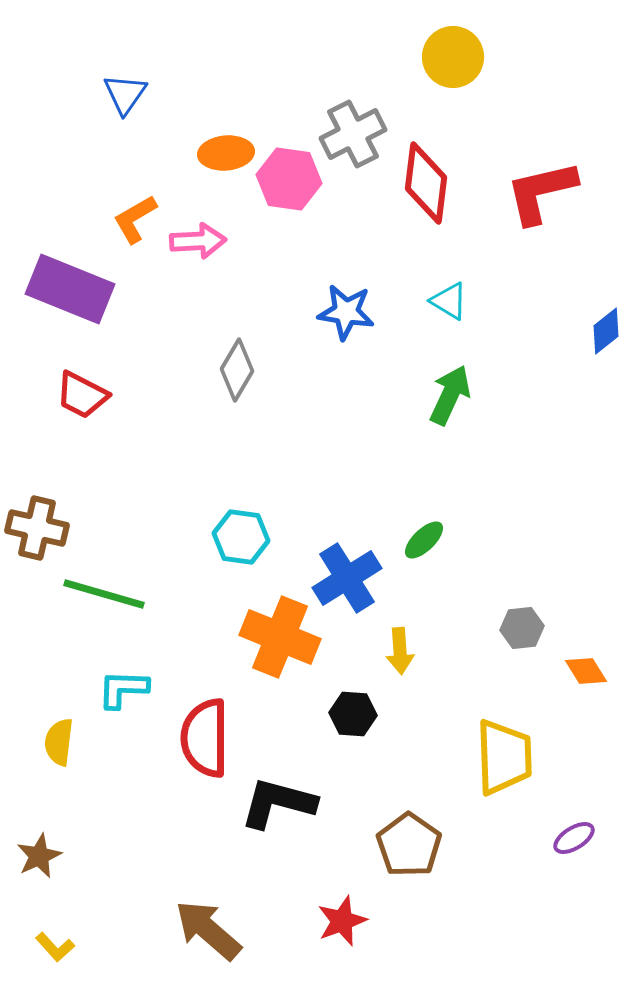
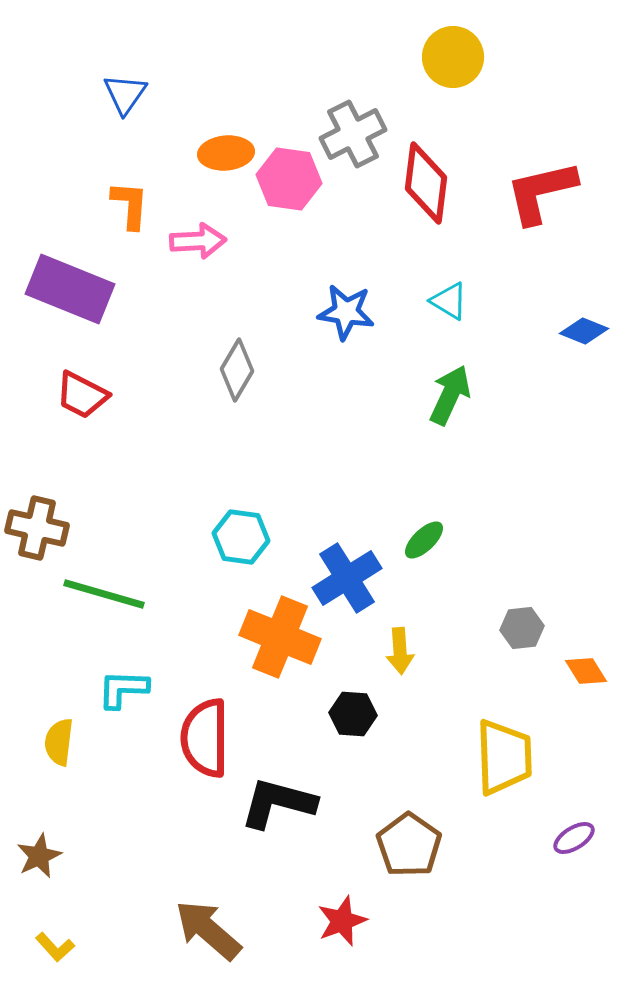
orange L-shape: moved 5 px left, 14 px up; rotated 124 degrees clockwise
blue diamond: moved 22 px left; rotated 60 degrees clockwise
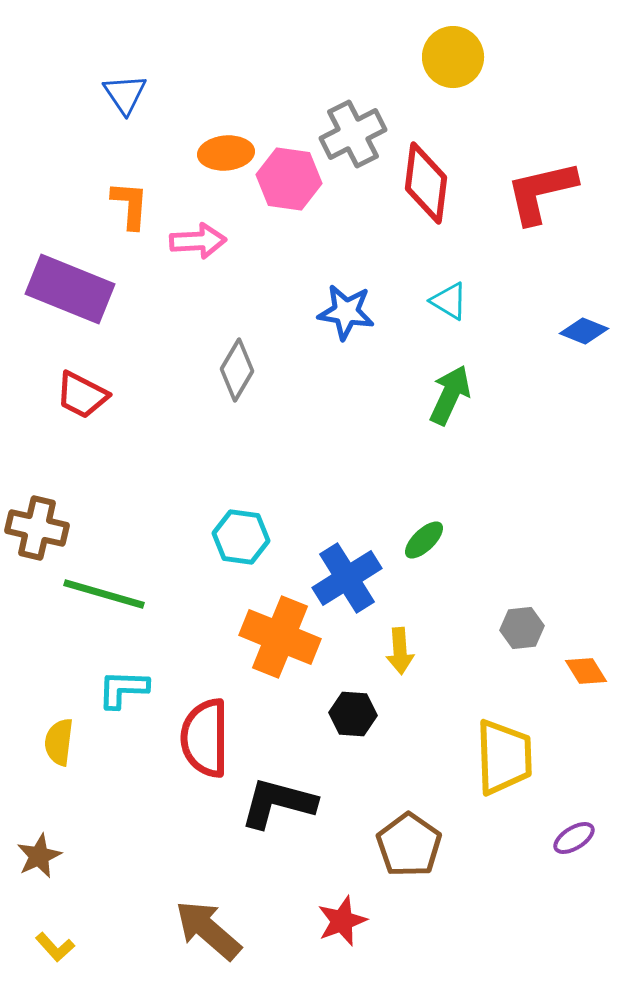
blue triangle: rotated 9 degrees counterclockwise
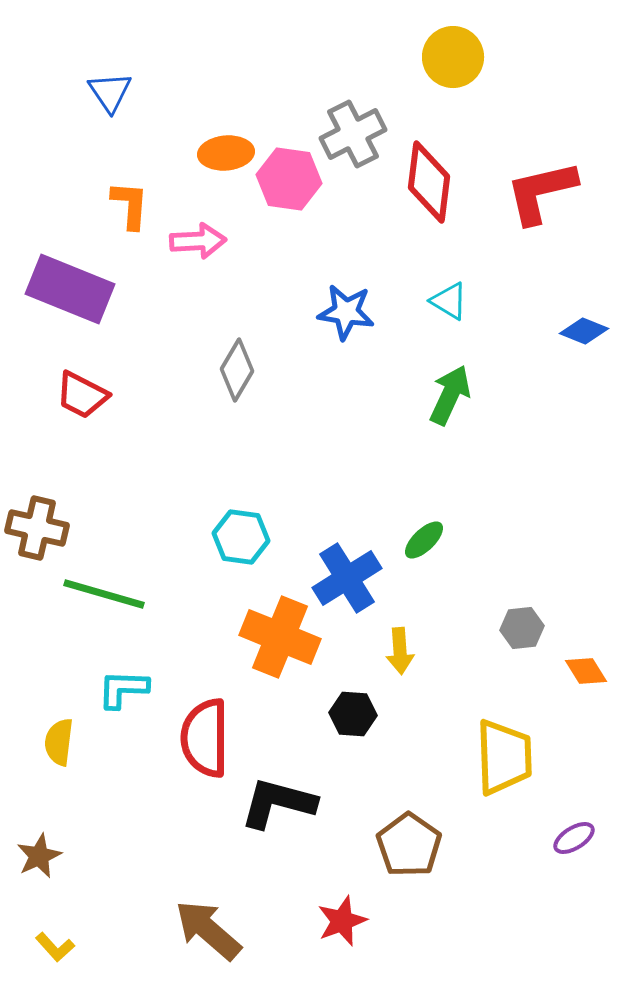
blue triangle: moved 15 px left, 2 px up
red diamond: moved 3 px right, 1 px up
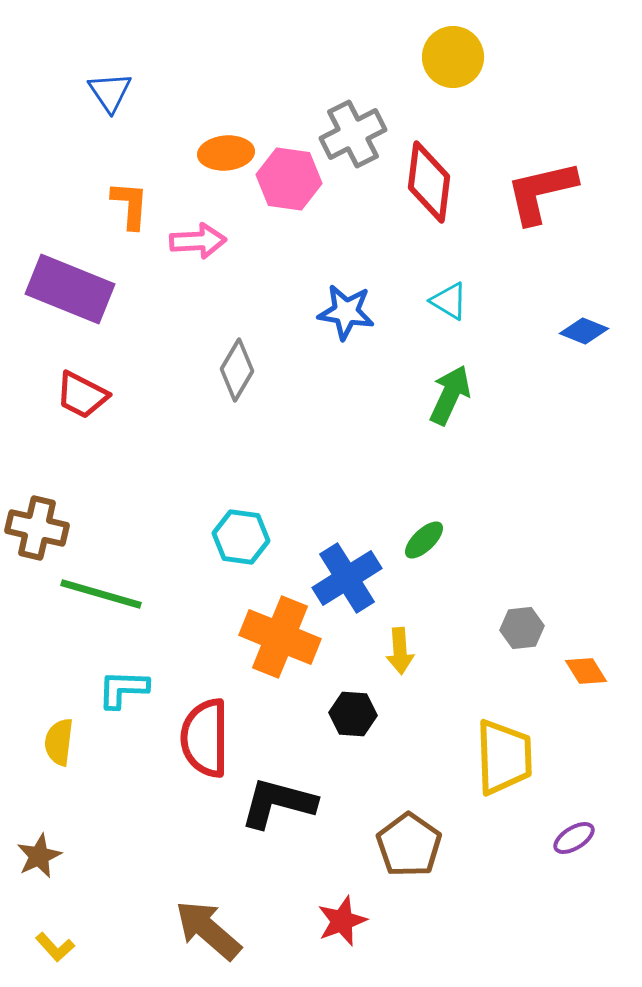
green line: moved 3 px left
